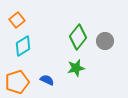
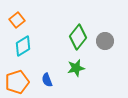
blue semicircle: rotated 136 degrees counterclockwise
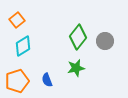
orange pentagon: moved 1 px up
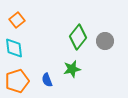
cyan diamond: moved 9 px left, 2 px down; rotated 65 degrees counterclockwise
green star: moved 4 px left, 1 px down
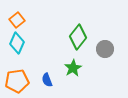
gray circle: moved 8 px down
cyan diamond: moved 3 px right, 5 px up; rotated 30 degrees clockwise
green star: moved 1 px right, 1 px up; rotated 18 degrees counterclockwise
orange pentagon: rotated 10 degrees clockwise
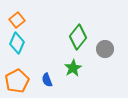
orange pentagon: rotated 20 degrees counterclockwise
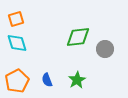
orange square: moved 1 px left, 1 px up; rotated 21 degrees clockwise
green diamond: rotated 45 degrees clockwise
cyan diamond: rotated 40 degrees counterclockwise
green star: moved 4 px right, 12 px down
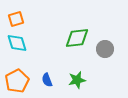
green diamond: moved 1 px left, 1 px down
green star: rotated 18 degrees clockwise
